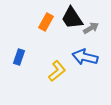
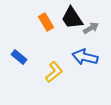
orange rectangle: rotated 60 degrees counterclockwise
blue rectangle: rotated 70 degrees counterclockwise
yellow L-shape: moved 3 px left, 1 px down
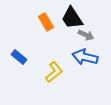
gray arrow: moved 5 px left, 7 px down; rotated 56 degrees clockwise
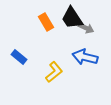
gray arrow: moved 7 px up
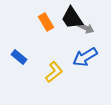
blue arrow: rotated 45 degrees counterclockwise
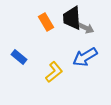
black trapezoid: rotated 30 degrees clockwise
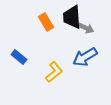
black trapezoid: moved 1 px up
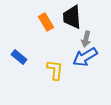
gray arrow: moved 11 px down; rotated 77 degrees clockwise
yellow L-shape: moved 1 px right, 2 px up; rotated 45 degrees counterclockwise
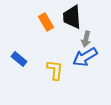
blue rectangle: moved 2 px down
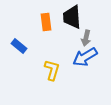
orange rectangle: rotated 24 degrees clockwise
gray arrow: moved 1 px up
blue rectangle: moved 13 px up
yellow L-shape: moved 3 px left; rotated 10 degrees clockwise
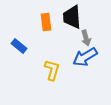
gray arrow: rotated 28 degrees counterclockwise
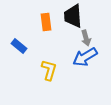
black trapezoid: moved 1 px right, 1 px up
yellow L-shape: moved 3 px left
